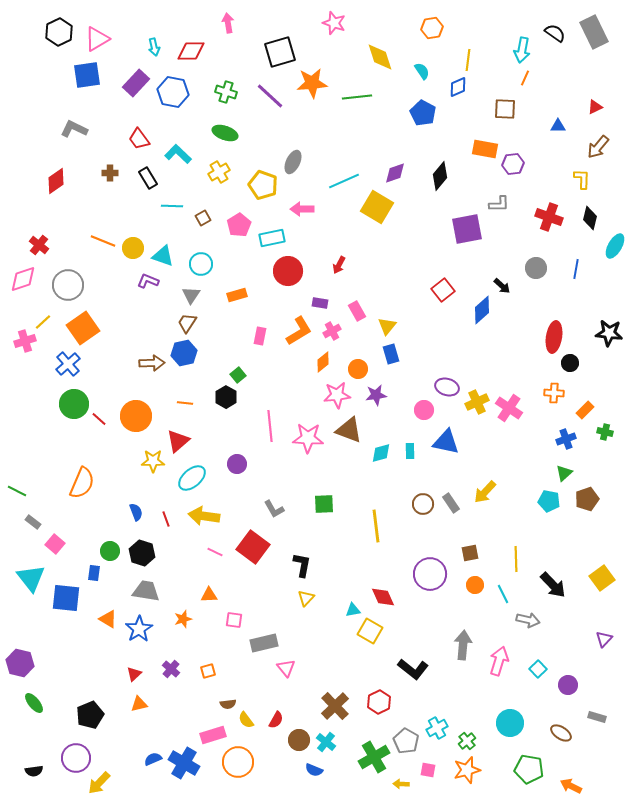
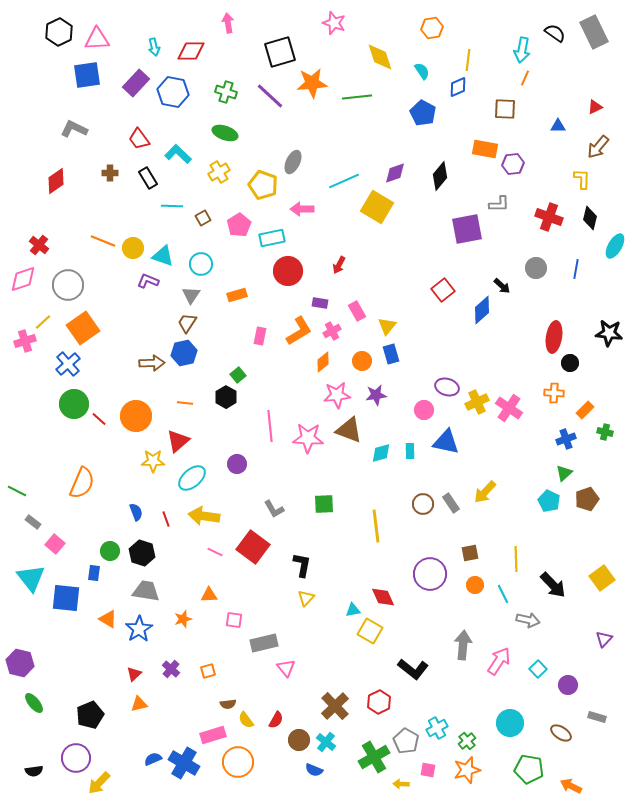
pink triangle at (97, 39): rotated 28 degrees clockwise
orange circle at (358, 369): moved 4 px right, 8 px up
cyan pentagon at (549, 501): rotated 15 degrees clockwise
pink arrow at (499, 661): rotated 16 degrees clockwise
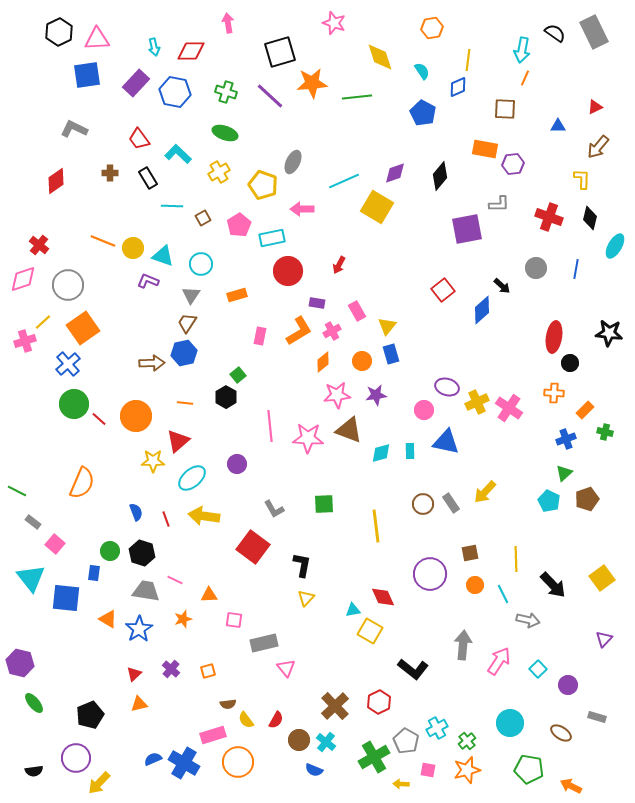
blue hexagon at (173, 92): moved 2 px right
purple rectangle at (320, 303): moved 3 px left
pink line at (215, 552): moved 40 px left, 28 px down
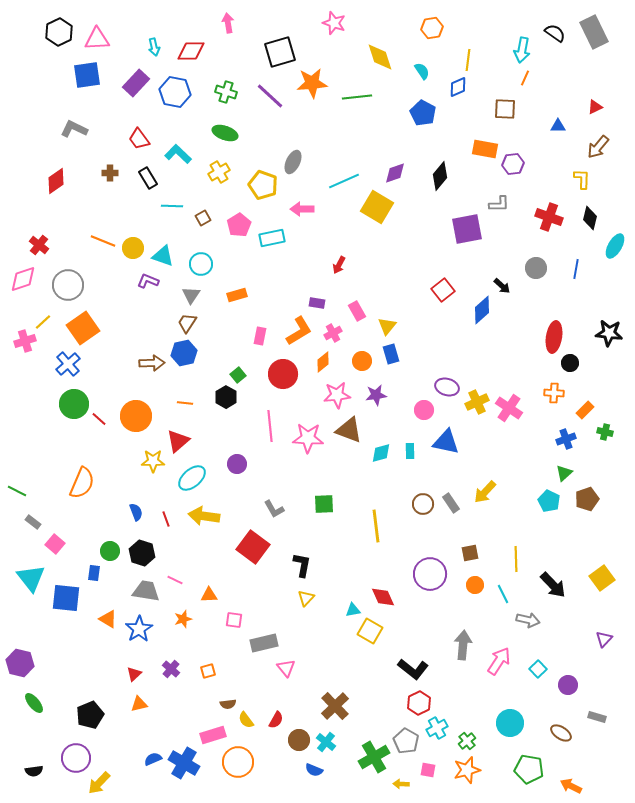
red circle at (288, 271): moved 5 px left, 103 px down
pink cross at (332, 331): moved 1 px right, 2 px down
red hexagon at (379, 702): moved 40 px right, 1 px down
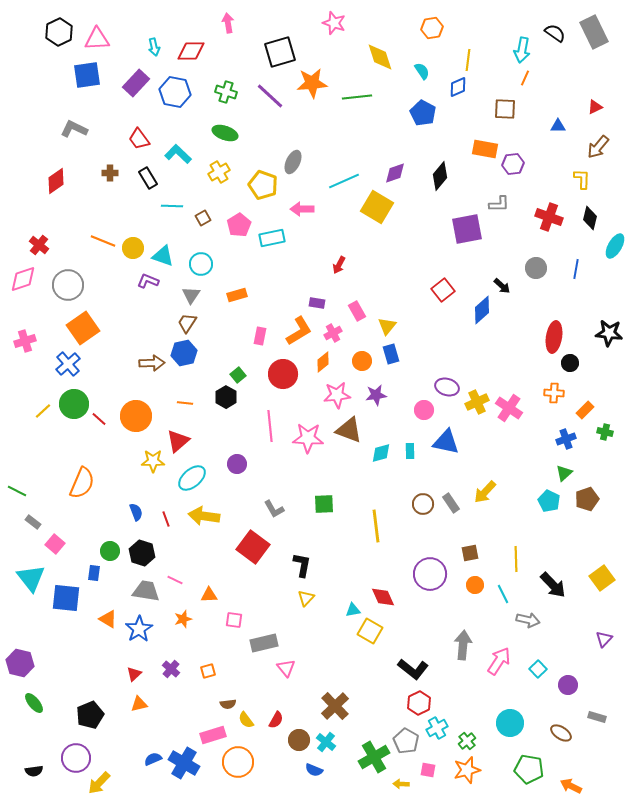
yellow line at (43, 322): moved 89 px down
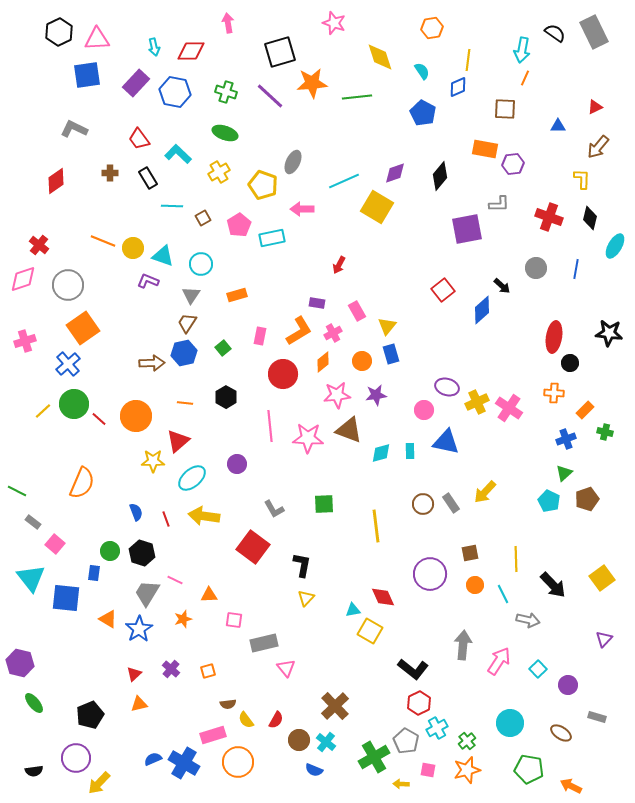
green square at (238, 375): moved 15 px left, 27 px up
gray trapezoid at (146, 591): moved 1 px right, 2 px down; rotated 68 degrees counterclockwise
